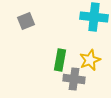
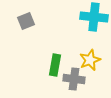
green rectangle: moved 5 px left, 5 px down
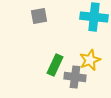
gray square: moved 13 px right, 5 px up; rotated 12 degrees clockwise
green rectangle: rotated 15 degrees clockwise
gray cross: moved 1 px right, 2 px up
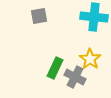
yellow star: moved 1 px up; rotated 15 degrees counterclockwise
green rectangle: moved 3 px down
gray cross: rotated 20 degrees clockwise
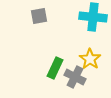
cyan cross: moved 1 px left
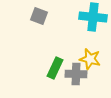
gray square: rotated 30 degrees clockwise
yellow star: rotated 20 degrees counterclockwise
gray cross: moved 1 px right, 3 px up; rotated 25 degrees counterclockwise
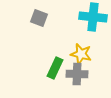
gray square: moved 2 px down
yellow star: moved 9 px left, 5 px up
gray cross: moved 1 px right
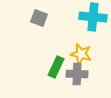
green rectangle: moved 1 px right, 1 px up
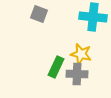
gray square: moved 4 px up
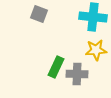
yellow star: moved 15 px right, 4 px up; rotated 20 degrees counterclockwise
